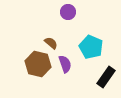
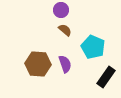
purple circle: moved 7 px left, 2 px up
brown semicircle: moved 14 px right, 13 px up
cyan pentagon: moved 2 px right
brown hexagon: rotated 10 degrees counterclockwise
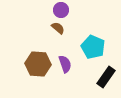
brown semicircle: moved 7 px left, 2 px up
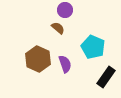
purple circle: moved 4 px right
brown hexagon: moved 5 px up; rotated 20 degrees clockwise
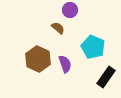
purple circle: moved 5 px right
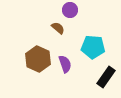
cyan pentagon: rotated 20 degrees counterclockwise
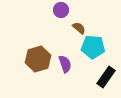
purple circle: moved 9 px left
brown semicircle: moved 21 px right
brown hexagon: rotated 20 degrees clockwise
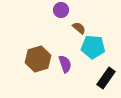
black rectangle: moved 1 px down
